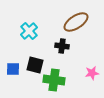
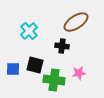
pink star: moved 13 px left
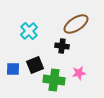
brown ellipse: moved 2 px down
black square: rotated 36 degrees counterclockwise
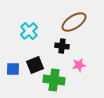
brown ellipse: moved 2 px left, 2 px up
pink star: moved 8 px up
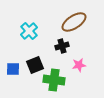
black cross: rotated 24 degrees counterclockwise
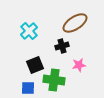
brown ellipse: moved 1 px right, 1 px down
blue square: moved 15 px right, 19 px down
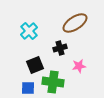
black cross: moved 2 px left, 2 px down
pink star: moved 1 px down
green cross: moved 1 px left, 2 px down
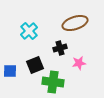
brown ellipse: rotated 15 degrees clockwise
pink star: moved 3 px up
blue square: moved 18 px left, 17 px up
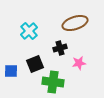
black square: moved 1 px up
blue square: moved 1 px right
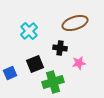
black cross: rotated 24 degrees clockwise
blue square: moved 1 px left, 2 px down; rotated 24 degrees counterclockwise
green cross: rotated 25 degrees counterclockwise
